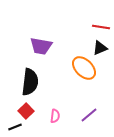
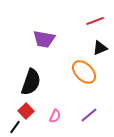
red line: moved 6 px left, 6 px up; rotated 30 degrees counterclockwise
purple trapezoid: moved 3 px right, 7 px up
orange ellipse: moved 4 px down
black semicircle: moved 1 px right; rotated 12 degrees clockwise
pink semicircle: rotated 16 degrees clockwise
black line: rotated 32 degrees counterclockwise
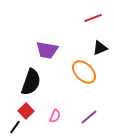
red line: moved 2 px left, 3 px up
purple trapezoid: moved 3 px right, 11 px down
purple line: moved 2 px down
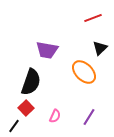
black triangle: rotated 21 degrees counterclockwise
red square: moved 3 px up
purple line: rotated 18 degrees counterclockwise
black line: moved 1 px left, 1 px up
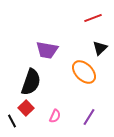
black line: moved 2 px left, 5 px up; rotated 64 degrees counterclockwise
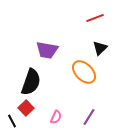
red line: moved 2 px right
pink semicircle: moved 1 px right, 1 px down
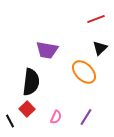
red line: moved 1 px right, 1 px down
black semicircle: rotated 12 degrees counterclockwise
red square: moved 1 px right, 1 px down
purple line: moved 3 px left
black line: moved 2 px left
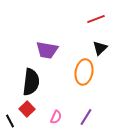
orange ellipse: rotated 55 degrees clockwise
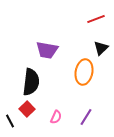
black triangle: moved 1 px right
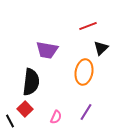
red line: moved 8 px left, 7 px down
red square: moved 2 px left
purple line: moved 5 px up
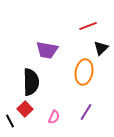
black semicircle: rotated 8 degrees counterclockwise
pink semicircle: moved 2 px left
